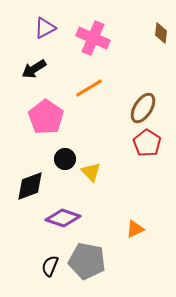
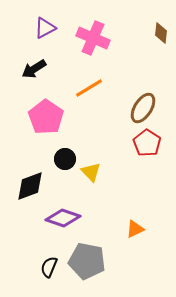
black semicircle: moved 1 px left, 1 px down
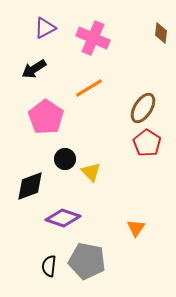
orange triangle: moved 1 px right, 1 px up; rotated 30 degrees counterclockwise
black semicircle: moved 1 px up; rotated 15 degrees counterclockwise
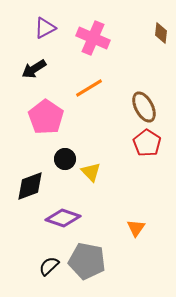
brown ellipse: moved 1 px right, 1 px up; rotated 60 degrees counterclockwise
black semicircle: rotated 40 degrees clockwise
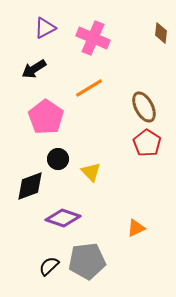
black circle: moved 7 px left
orange triangle: rotated 30 degrees clockwise
gray pentagon: rotated 18 degrees counterclockwise
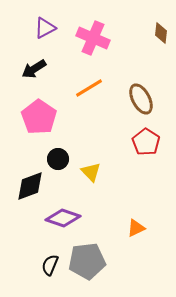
brown ellipse: moved 3 px left, 8 px up
pink pentagon: moved 7 px left
red pentagon: moved 1 px left, 1 px up
black semicircle: moved 1 px right, 1 px up; rotated 25 degrees counterclockwise
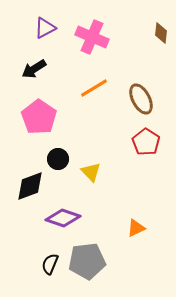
pink cross: moved 1 px left, 1 px up
orange line: moved 5 px right
black semicircle: moved 1 px up
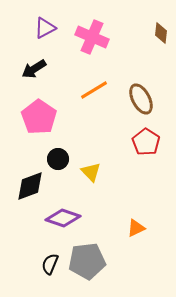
orange line: moved 2 px down
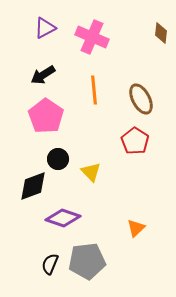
black arrow: moved 9 px right, 6 px down
orange line: rotated 64 degrees counterclockwise
pink pentagon: moved 7 px right, 1 px up
red pentagon: moved 11 px left, 1 px up
black diamond: moved 3 px right
orange triangle: rotated 18 degrees counterclockwise
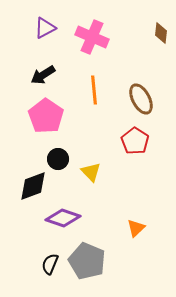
gray pentagon: rotated 30 degrees clockwise
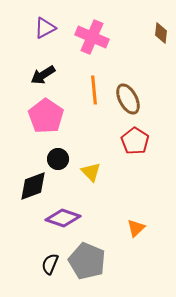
brown ellipse: moved 13 px left
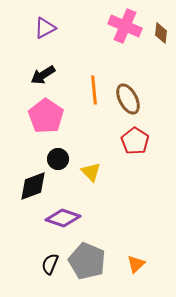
pink cross: moved 33 px right, 11 px up
orange triangle: moved 36 px down
